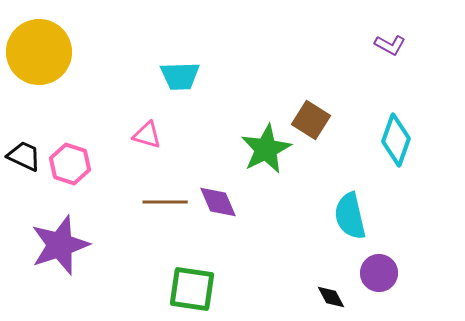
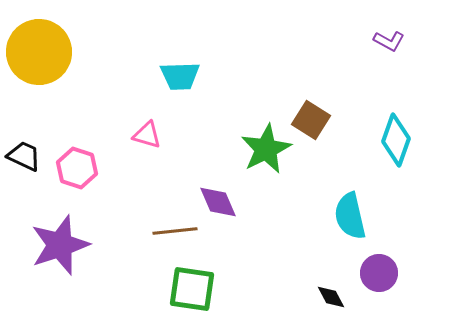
purple L-shape: moved 1 px left, 4 px up
pink hexagon: moved 7 px right, 4 px down
brown line: moved 10 px right, 29 px down; rotated 6 degrees counterclockwise
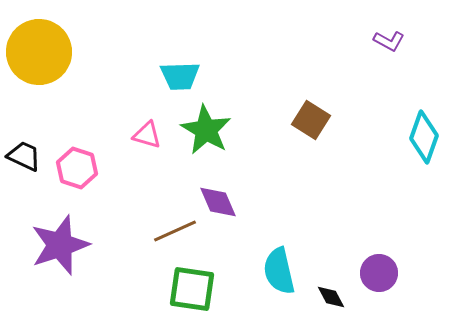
cyan diamond: moved 28 px right, 3 px up
green star: moved 60 px left, 19 px up; rotated 15 degrees counterclockwise
cyan semicircle: moved 71 px left, 55 px down
brown line: rotated 18 degrees counterclockwise
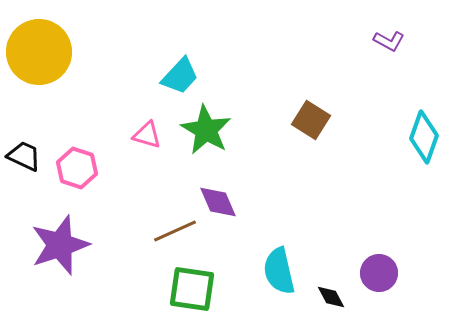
cyan trapezoid: rotated 45 degrees counterclockwise
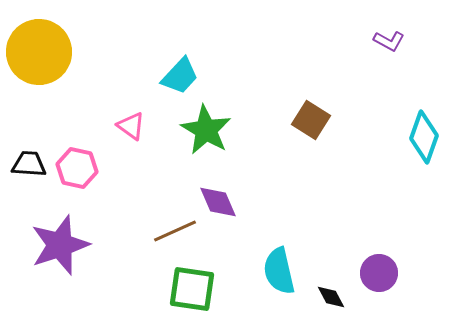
pink triangle: moved 16 px left, 9 px up; rotated 20 degrees clockwise
black trapezoid: moved 5 px right, 8 px down; rotated 21 degrees counterclockwise
pink hexagon: rotated 6 degrees counterclockwise
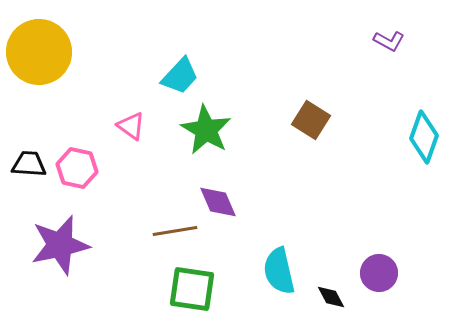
brown line: rotated 15 degrees clockwise
purple star: rotated 6 degrees clockwise
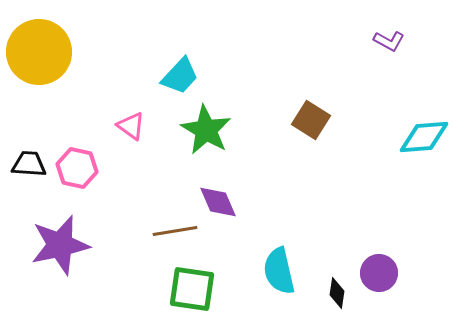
cyan diamond: rotated 66 degrees clockwise
black diamond: moved 6 px right, 4 px up; rotated 36 degrees clockwise
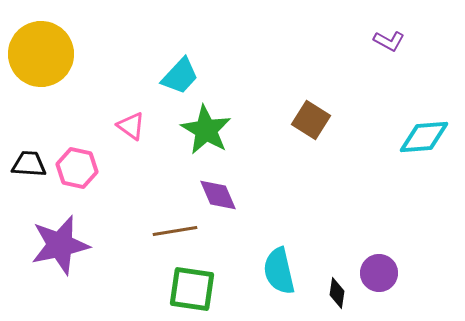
yellow circle: moved 2 px right, 2 px down
purple diamond: moved 7 px up
